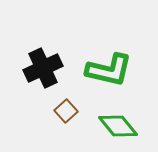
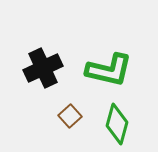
brown square: moved 4 px right, 5 px down
green diamond: moved 1 px left, 2 px up; rotated 54 degrees clockwise
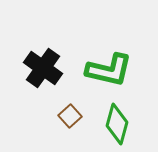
black cross: rotated 30 degrees counterclockwise
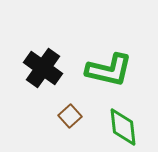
green diamond: moved 6 px right, 3 px down; rotated 21 degrees counterclockwise
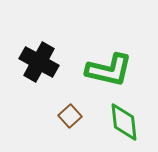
black cross: moved 4 px left, 6 px up; rotated 6 degrees counterclockwise
green diamond: moved 1 px right, 5 px up
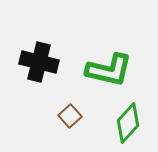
black cross: rotated 15 degrees counterclockwise
green diamond: moved 4 px right, 1 px down; rotated 48 degrees clockwise
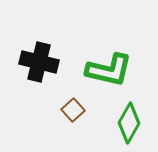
brown square: moved 3 px right, 6 px up
green diamond: moved 1 px right; rotated 12 degrees counterclockwise
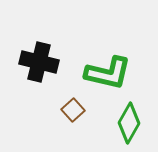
green L-shape: moved 1 px left, 3 px down
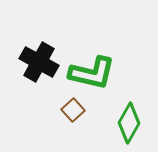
black cross: rotated 15 degrees clockwise
green L-shape: moved 16 px left
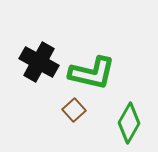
brown square: moved 1 px right
